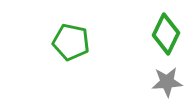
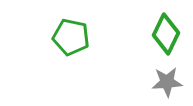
green pentagon: moved 5 px up
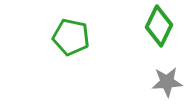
green diamond: moved 7 px left, 8 px up
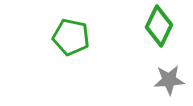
gray star: moved 2 px right, 2 px up
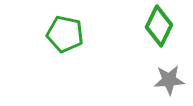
green pentagon: moved 6 px left, 3 px up
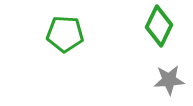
green pentagon: rotated 9 degrees counterclockwise
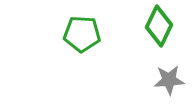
green pentagon: moved 17 px right
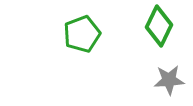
green pentagon: rotated 24 degrees counterclockwise
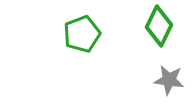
gray star: rotated 12 degrees clockwise
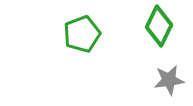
gray star: rotated 16 degrees counterclockwise
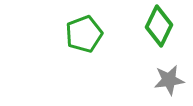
green pentagon: moved 2 px right
